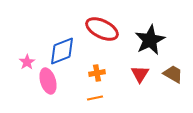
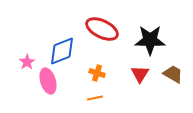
black star: rotated 28 degrees clockwise
orange cross: rotated 28 degrees clockwise
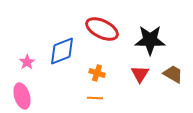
pink ellipse: moved 26 px left, 15 px down
orange line: rotated 14 degrees clockwise
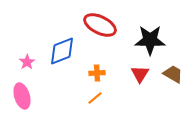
red ellipse: moved 2 px left, 4 px up
orange cross: rotated 21 degrees counterclockwise
orange line: rotated 42 degrees counterclockwise
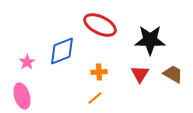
orange cross: moved 2 px right, 1 px up
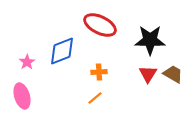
red triangle: moved 8 px right
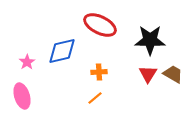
blue diamond: rotated 8 degrees clockwise
